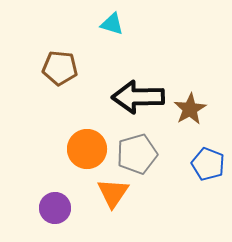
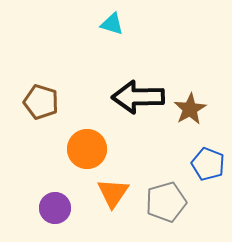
brown pentagon: moved 19 px left, 34 px down; rotated 12 degrees clockwise
gray pentagon: moved 29 px right, 48 px down
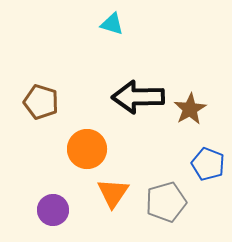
purple circle: moved 2 px left, 2 px down
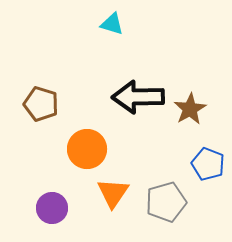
brown pentagon: moved 2 px down
purple circle: moved 1 px left, 2 px up
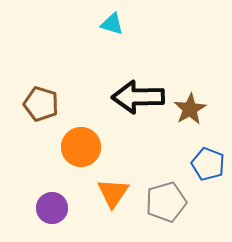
orange circle: moved 6 px left, 2 px up
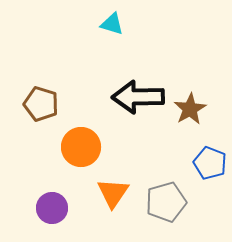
blue pentagon: moved 2 px right, 1 px up
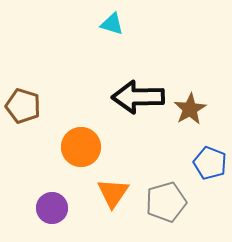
brown pentagon: moved 18 px left, 2 px down
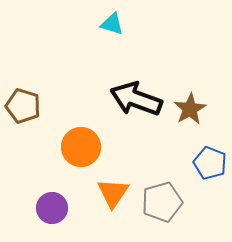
black arrow: moved 2 px left, 2 px down; rotated 21 degrees clockwise
gray pentagon: moved 4 px left
